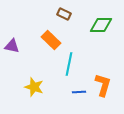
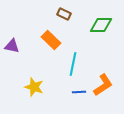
cyan line: moved 4 px right
orange L-shape: rotated 40 degrees clockwise
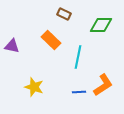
cyan line: moved 5 px right, 7 px up
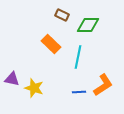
brown rectangle: moved 2 px left, 1 px down
green diamond: moved 13 px left
orange rectangle: moved 4 px down
purple triangle: moved 33 px down
yellow star: moved 1 px down
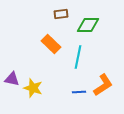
brown rectangle: moved 1 px left, 1 px up; rotated 32 degrees counterclockwise
yellow star: moved 1 px left
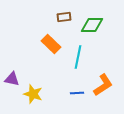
brown rectangle: moved 3 px right, 3 px down
green diamond: moved 4 px right
yellow star: moved 6 px down
blue line: moved 2 px left, 1 px down
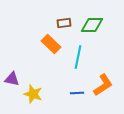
brown rectangle: moved 6 px down
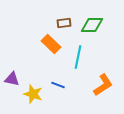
blue line: moved 19 px left, 8 px up; rotated 24 degrees clockwise
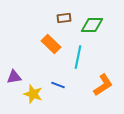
brown rectangle: moved 5 px up
purple triangle: moved 2 px right, 2 px up; rotated 21 degrees counterclockwise
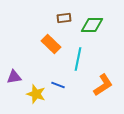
cyan line: moved 2 px down
yellow star: moved 3 px right
